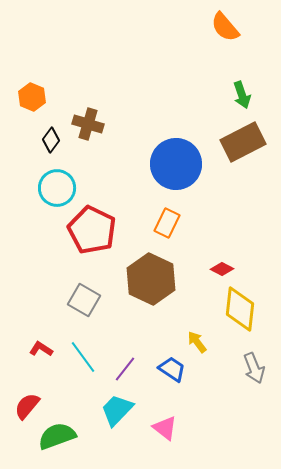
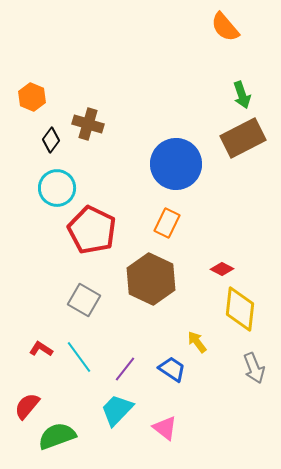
brown rectangle: moved 4 px up
cyan line: moved 4 px left
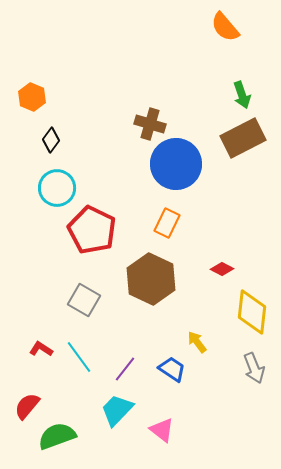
brown cross: moved 62 px right
yellow diamond: moved 12 px right, 3 px down
pink triangle: moved 3 px left, 2 px down
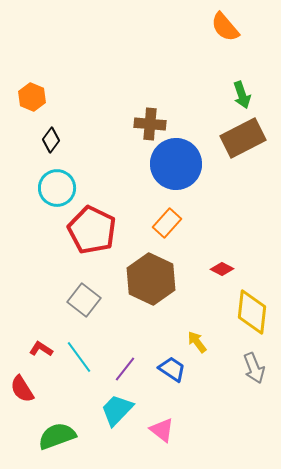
brown cross: rotated 12 degrees counterclockwise
orange rectangle: rotated 16 degrees clockwise
gray square: rotated 8 degrees clockwise
red semicircle: moved 5 px left, 17 px up; rotated 72 degrees counterclockwise
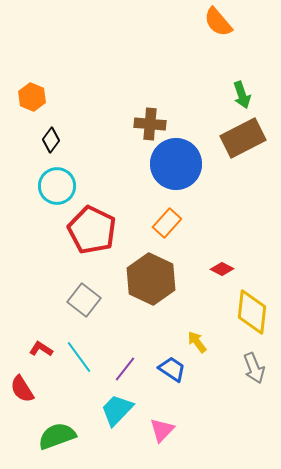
orange semicircle: moved 7 px left, 5 px up
cyan circle: moved 2 px up
pink triangle: rotated 36 degrees clockwise
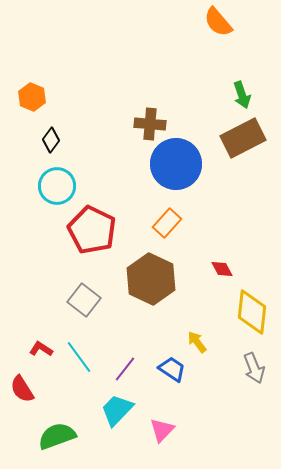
red diamond: rotated 35 degrees clockwise
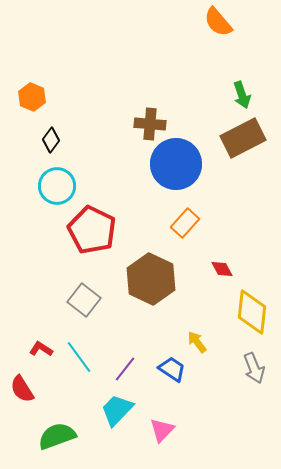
orange rectangle: moved 18 px right
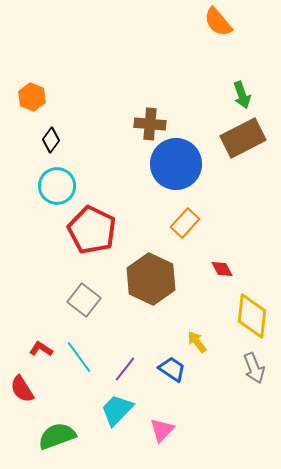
yellow diamond: moved 4 px down
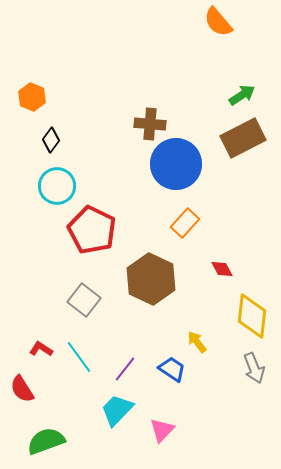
green arrow: rotated 104 degrees counterclockwise
green semicircle: moved 11 px left, 5 px down
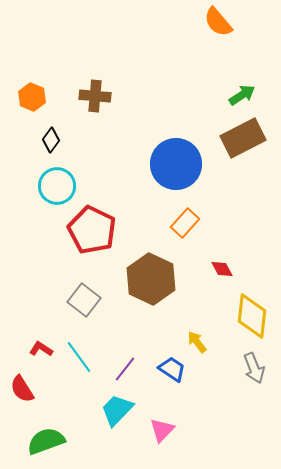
brown cross: moved 55 px left, 28 px up
